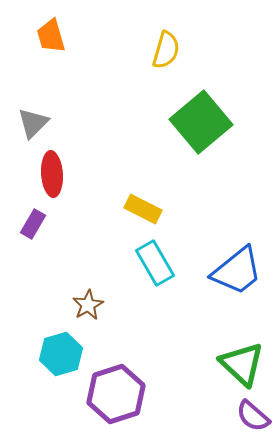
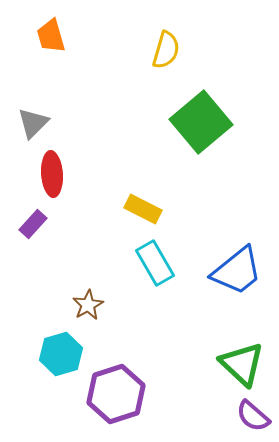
purple rectangle: rotated 12 degrees clockwise
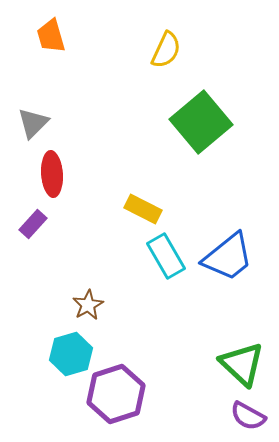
yellow semicircle: rotated 9 degrees clockwise
cyan rectangle: moved 11 px right, 7 px up
blue trapezoid: moved 9 px left, 14 px up
cyan hexagon: moved 10 px right
purple semicircle: moved 5 px left; rotated 12 degrees counterclockwise
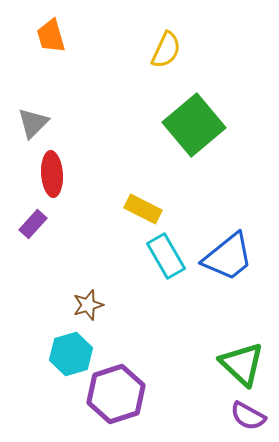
green square: moved 7 px left, 3 px down
brown star: rotated 12 degrees clockwise
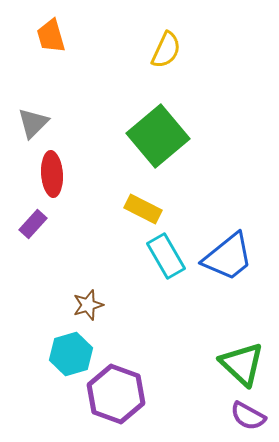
green square: moved 36 px left, 11 px down
purple hexagon: rotated 22 degrees counterclockwise
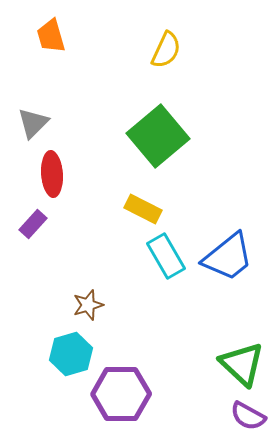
purple hexagon: moved 5 px right; rotated 20 degrees counterclockwise
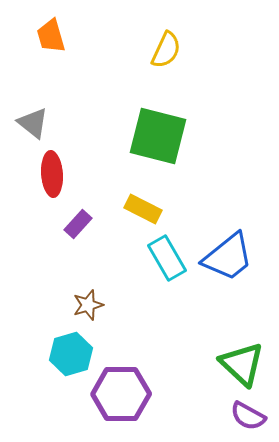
gray triangle: rotated 36 degrees counterclockwise
green square: rotated 36 degrees counterclockwise
purple rectangle: moved 45 px right
cyan rectangle: moved 1 px right, 2 px down
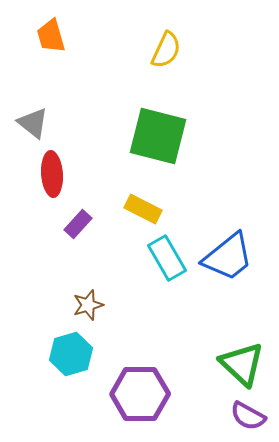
purple hexagon: moved 19 px right
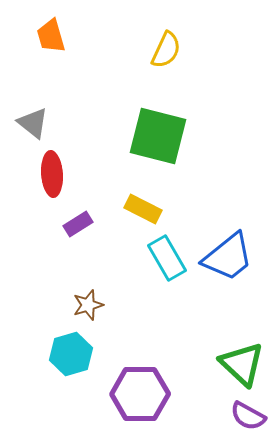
purple rectangle: rotated 16 degrees clockwise
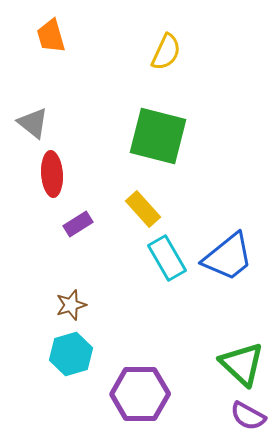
yellow semicircle: moved 2 px down
yellow rectangle: rotated 21 degrees clockwise
brown star: moved 17 px left
